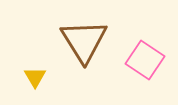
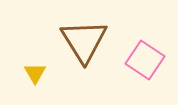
yellow triangle: moved 4 px up
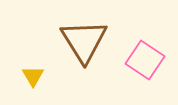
yellow triangle: moved 2 px left, 3 px down
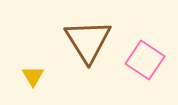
brown triangle: moved 4 px right
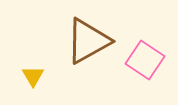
brown triangle: rotated 33 degrees clockwise
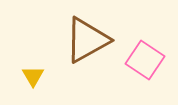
brown triangle: moved 1 px left, 1 px up
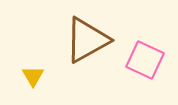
pink square: rotated 9 degrees counterclockwise
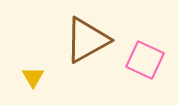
yellow triangle: moved 1 px down
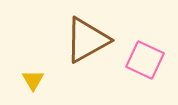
yellow triangle: moved 3 px down
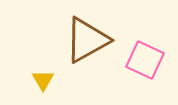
yellow triangle: moved 10 px right
